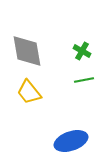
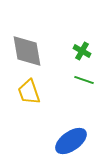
green line: rotated 30 degrees clockwise
yellow trapezoid: rotated 20 degrees clockwise
blue ellipse: rotated 16 degrees counterclockwise
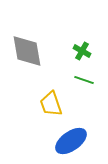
yellow trapezoid: moved 22 px right, 12 px down
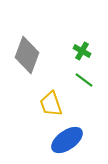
gray diamond: moved 4 px down; rotated 30 degrees clockwise
green line: rotated 18 degrees clockwise
blue ellipse: moved 4 px left, 1 px up
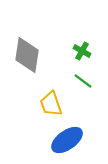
gray diamond: rotated 12 degrees counterclockwise
green line: moved 1 px left, 1 px down
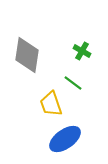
green line: moved 10 px left, 2 px down
blue ellipse: moved 2 px left, 1 px up
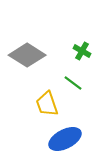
gray diamond: rotated 66 degrees counterclockwise
yellow trapezoid: moved 4 px left
blue ellipse: rotated 8 degrees clockwise
